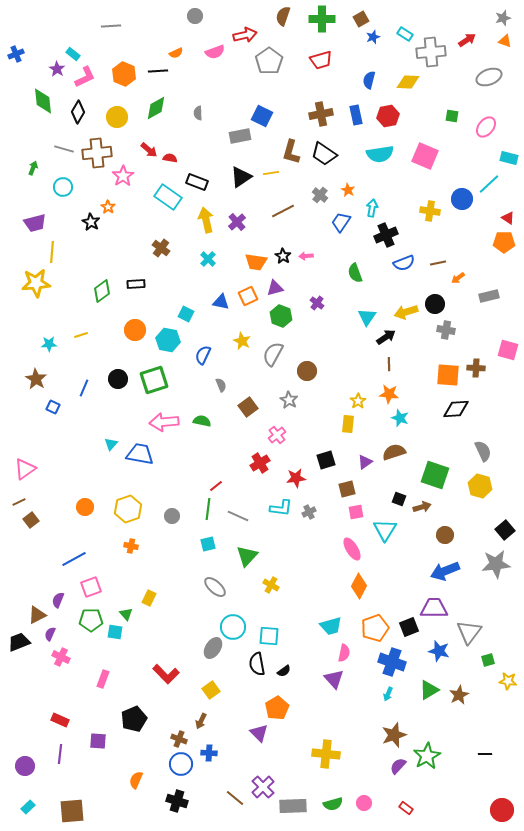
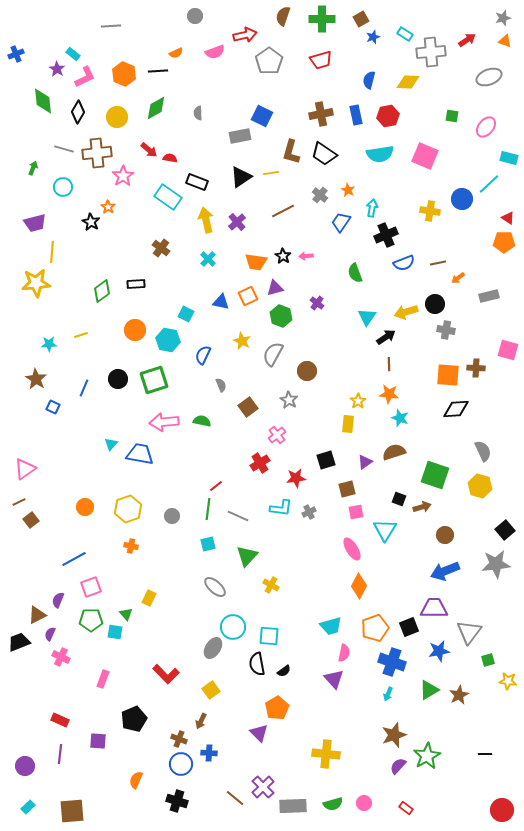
blue star at (439, 651): rotated 25 degrees counterclockwise
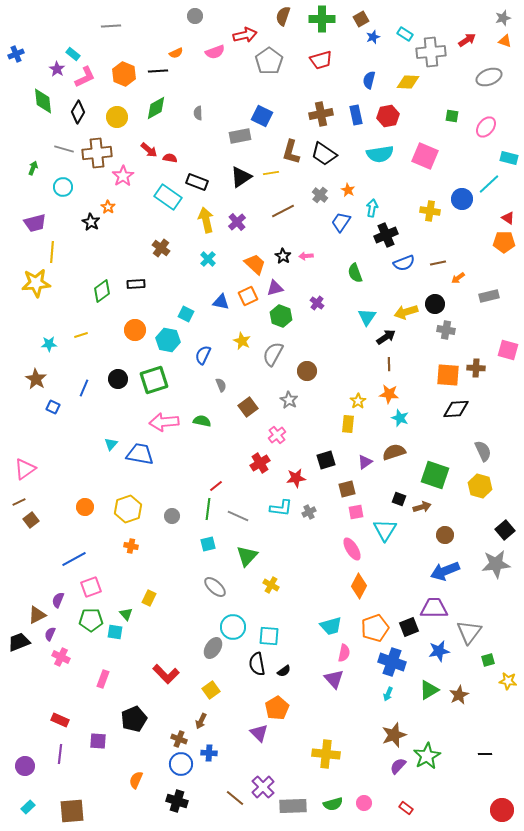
orange trapezoid at (256, 262): moved 1 px left, 2 px down; rotated 145 degrees counterclockwise
